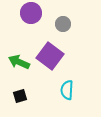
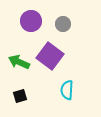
purple circle: moved 8 px down
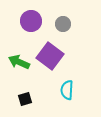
black square: moved 5 px right, 3 px down
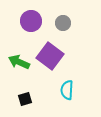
gray circle: moved 1 px up
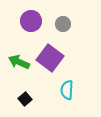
gray circle: moved 1 px down
purple square: moved 2 px down
black square: rotated 24 degrees counterclockwise
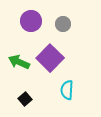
purple square: rotated 8 degrees clockwise
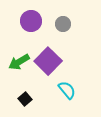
purple square: moved 2 px left, 3 px down
green arrow: rotated 55 degrees counterclockwise
cyan semicircle: rotated 138 degrees clockwise
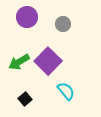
purple circle: moved 4 px left, 4 px up
cyan semicircle: moved 1 px left, 1 px down
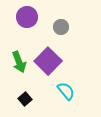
gray circle: moved 2 px left, 3 px down
green arrow: rotated 80 degrees counterclockwise
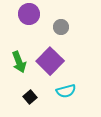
purple circle: moved 2 px right, 3 px up
purple square: moved 2 px right
cyan semicircle: rotated 114 degrees clockwise
black square: moved 5 px right, 2 px up
